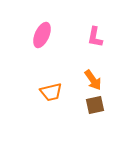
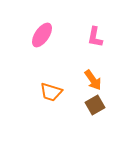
pink ellipse: rotated 10 degrees clockwise
orange trapezoid: rotated 30 degrees clockwise
brown square: rotated 18 degrees counterclockwise
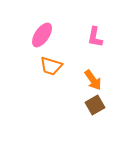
orange trapezoid: moved 26 px up
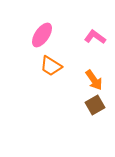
pink L-shape: rotated 115 degrees clockwise
orange trapezoid: rotated 15 degrees clockwise
orange arrow: moved 1 px right
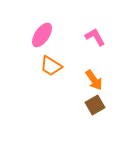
pink L-shape: rotated 25 degrees clockwise
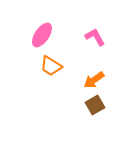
orange arrow: rotated 90 degrees clockwise
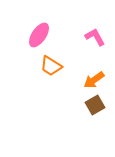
pink ellipse: moved 3 px left
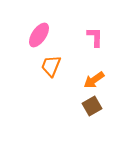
pink L-shape: rotated 30 degrees clockwise
orange trapezoid: rotated 80 degrees clockwise
brown square: moved 3 px left, 1 px down
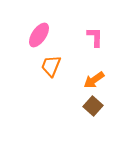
brown square: moved 1 px right; rotated 18 degrees counterclockwise
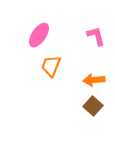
pink L-shape: moved 1 px right, 1 px up; rotated 15 degrees counterclockwise
orange arrow: rotated 30 degrees clockwise
